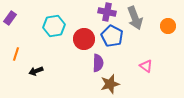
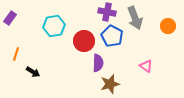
red circle: moved 2 px down
black arrow: moved 3 px left, 1 px down; rotated 128 degrees counterclockwise
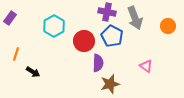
cyan hexagon: rotated 20 degrees counterclockwise
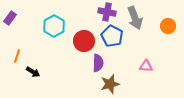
orange line: moved 1 px right, 2 px down
pink triangle: rotated 32 degrees counterclockwise
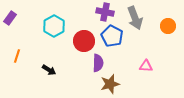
purple cross: moved 2 px left
black arrow: moved 16 px right, 2 px up
